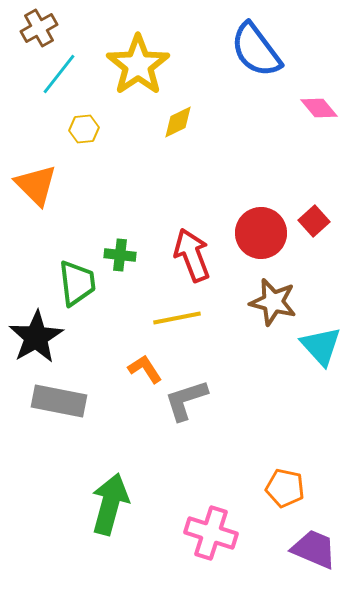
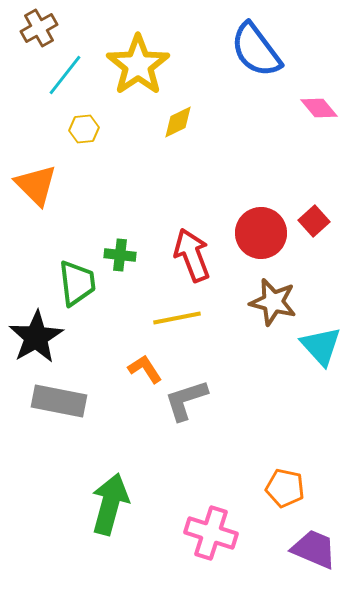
cyan line: moved 6 px right, 1 px down
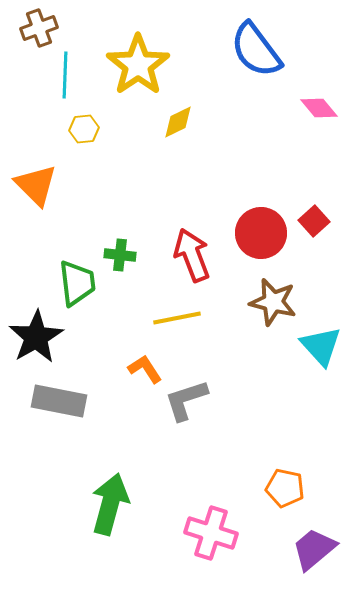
brown cross: rotated 9 degrees clockwise
cyan line: rotated 36 degrees counterclockwise
purple trapezoid: rotated 63 degrees counterclockwise
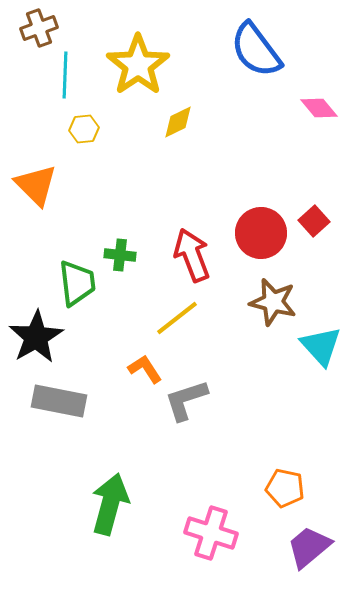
yellow line: rotated 27 degrees counterclockwise
purple trapezoid: moved 5 px left, 2 px up
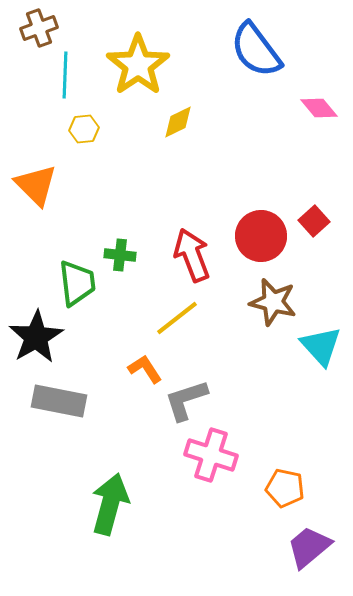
red circle: moved 3 px down
pink cross: moved 78 px up
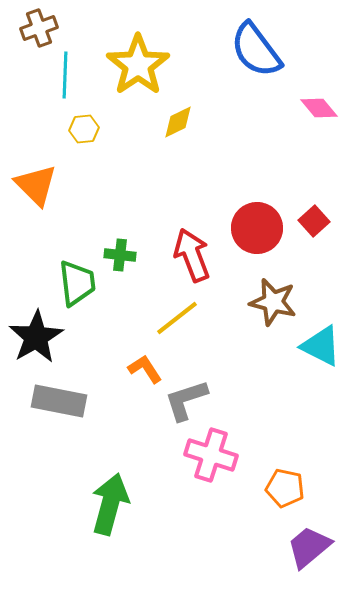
red circle: moved 4 px left, 8 px up
cyan triangle: rotated 21 degrees counterclockwise
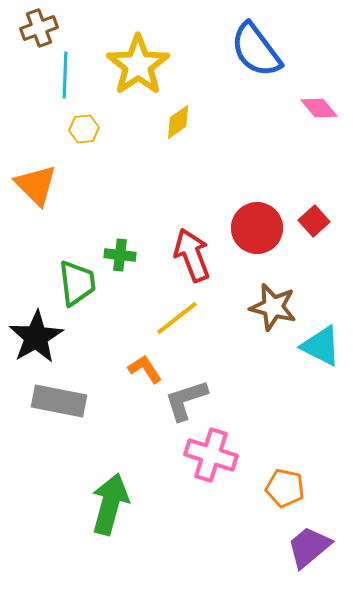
yellow diamond: rotated 9 degrees counterclockwise
brown star: moved 5 px down
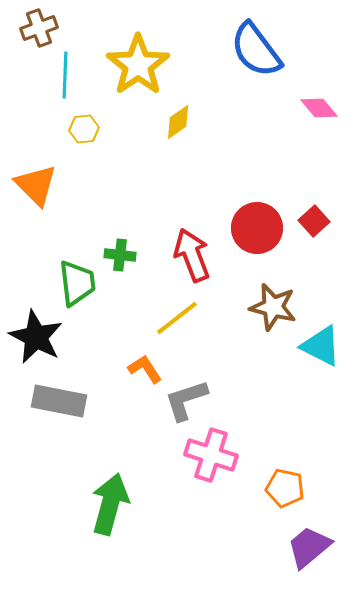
black star: rotated 14 degrees counterclockwise
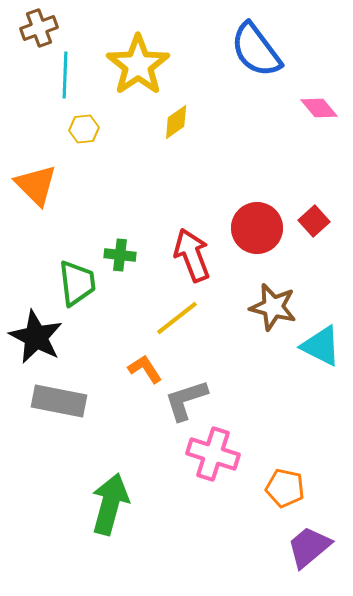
yellow diamond: moved 2 px left
pink cross: moved 2 px right, 1 px up
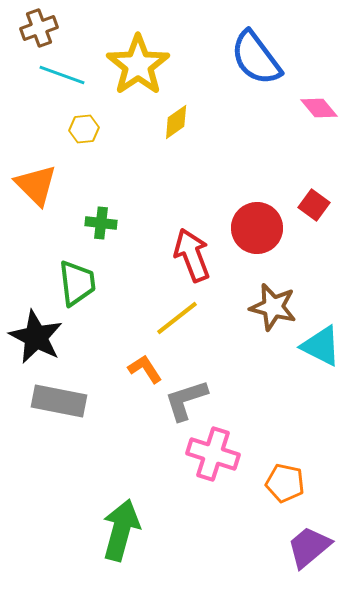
blue semicircle: moved 8 px down
cyan line: moved 3 px left; rotated 72 degrees counterclockwise
red square: moved 16 px up; rotated 12 degrees counterclockwise
green cross: moved 19 px left, 32 px up
orange pentagon: moved 5 px up
green arrow: moved 11 px right, 26 px down
